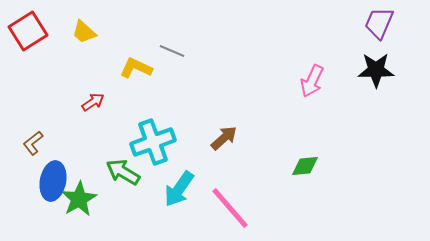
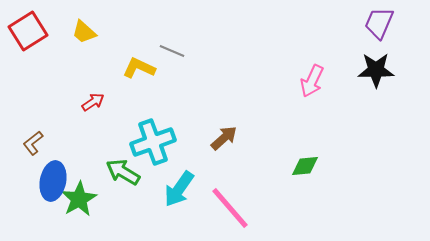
yellow L-shape: moved 3 px right
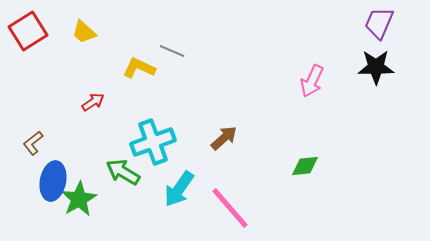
black star: moved 3 px up
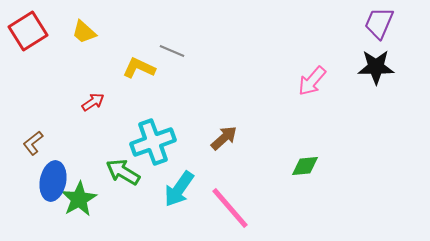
pink arrow: rotated 16 degrees clockwise
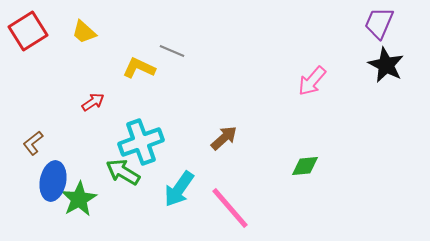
black star: moved 10 px right, 2 px up; rotated 27 degrees clockwise
cyan cross: moved 12 px left
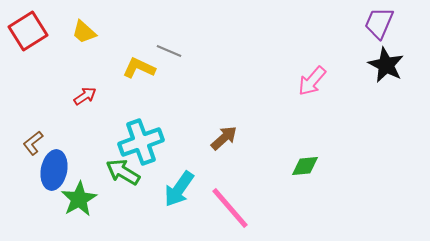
gray line: moved 3 px left
red arrow: moved 8 px left, 6 px up
blue ellipse: moved 1 px right, 11 px up
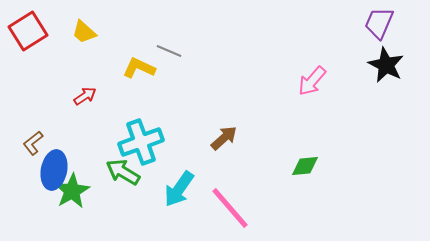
green star: moved 7 px left, 8 px up
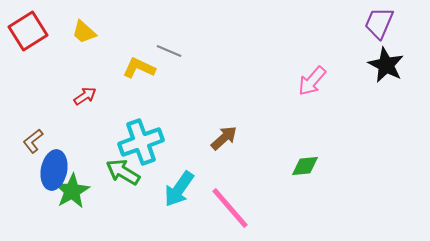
brown L-shape: moved 2 px up
